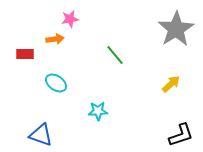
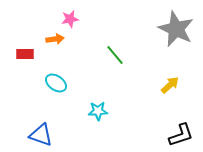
gray star: rotated 15 degrees counterclockwise
yellow arrow: moved 1 px left, 1 px down
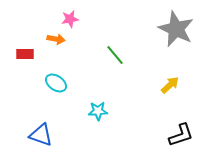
orange arrow: moved 1 px right; rotated 18 degrees clockwise
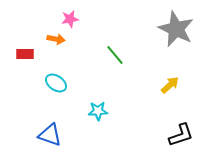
blue triangle: moved 9 px right
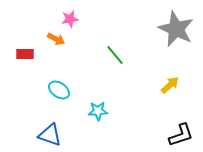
orange arrow: rotated 18 degrees clockwise
cyan ellipse: moved 3 px right, 7 px down
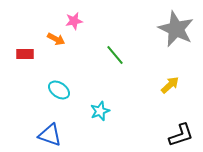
pink star: moved 4 px right, 2 px down
cyan star: moved 2 px right; rotated 18 degrees counterclockwise
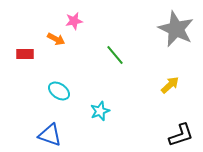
cyan ellipse: moved 1 px down
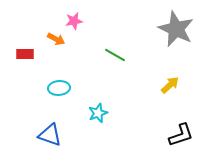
green line: rotated 20 degrees counterclockwise
cyan ellipse: moved 3 px up; rotated 40 degrees counterclockwise
cyan star: moved 2 px left, 2 px down
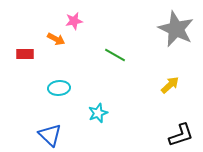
blue triangle: rotated 25 degrees clockwise
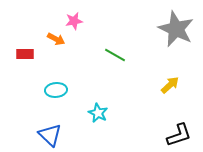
cyan ellipse: moved 3 px left, 2 px down
cyan star: rotated 24 degrees counterclockwise
black L-shape: moved 2 px left
